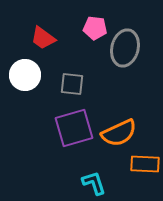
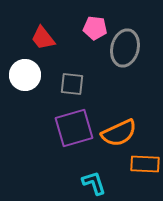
red trapezoid: rotated 16 degrees clockwise
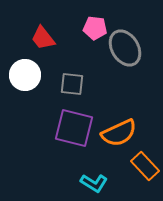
gray ellipse: rotated 45 degrees counterclockwise
purple square: rotated 30 degrees clockwise
orange rectangle: moved 2 px down; rotated 44 degrees clockwise
cyan L-shape: rotated 140 degrees clockwise
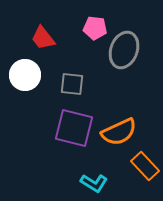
gray ellipse: moved 1 px left, 2 px down; rotated 51 degrees clockwise
orange semicircle: moved 1 px up
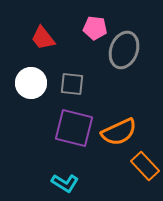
white circle: moved 6 px right, 8 px down
cyan L-shape: moved 29 px left
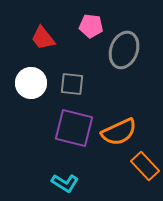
pink pentagon: moved 4 px left, 2 px up
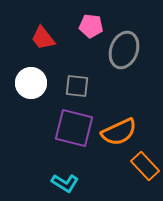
gray square: moved 5 px right, 2 px down
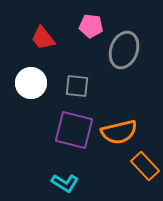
purple square: moved 2 px down
orange semicircle: rotated 12 degrees clockwise
